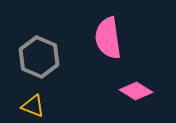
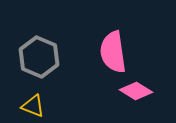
pink semicircle: moved 5 px right, 14 px down
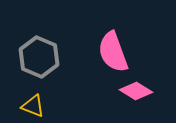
pink semicircle: rotated 12 degrees counterclockwise
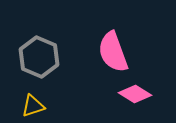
pink diamond: moved 1 px left, 3 px down
yellow triangle: rotated 40 degrees counterclockwise
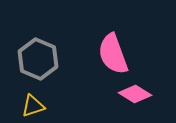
pink semicircle: moved 2 px down
gray hexagon: moved 1 px left, 2 px down
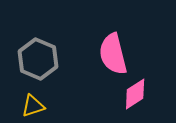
pink semicircle: rotated 6 degrees clockwise
pink diamond: rotated 64 degrees counterclockwise
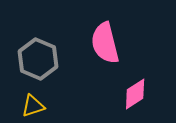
pink semicircle: moved 8 px left, 11 px up
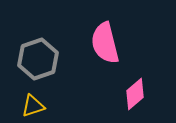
gray hexagon: rotated 18 degrees clockwise
pink diamond: rotated 8 degrees counterclockwise
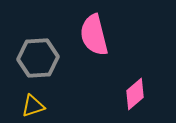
pink semicircle: moved 11 px left, 8 px up
gray hexagon: moved 1 px up; rotated 15 degrees clockwise
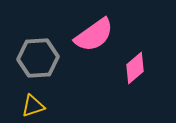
pink semicircle: rotated 111 degrees counterclockwise
pink diamond: moved 26 px up
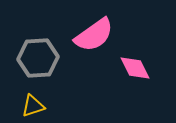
pink diamond: rotated 76 degrees counterclockwise
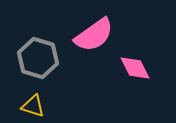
gray hexagon: rotated 21 degrees clockwise
yellow triangle: rotated 35 degrees clockwise
